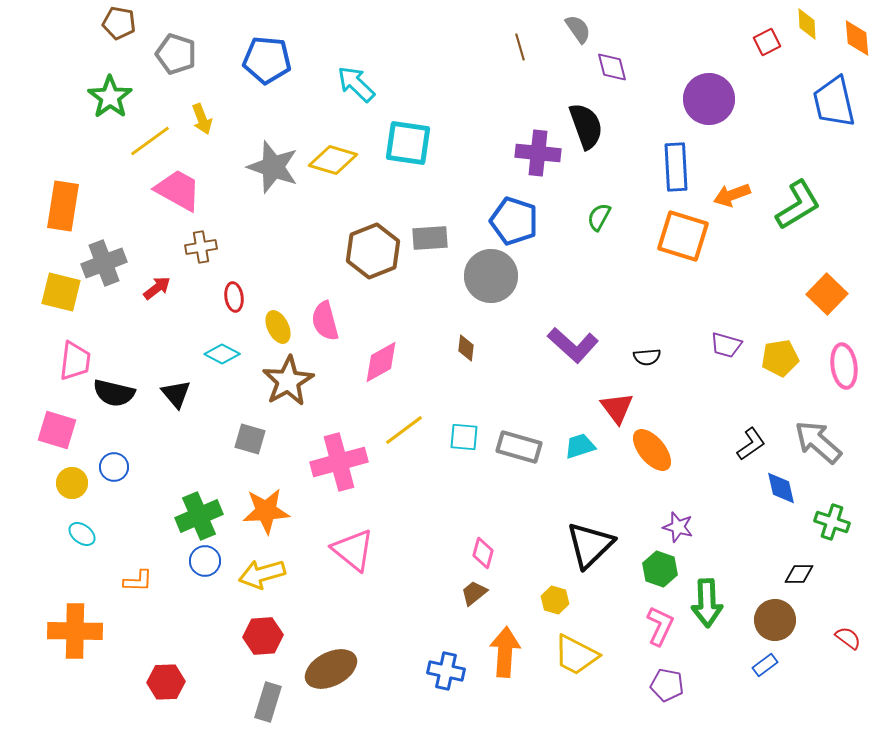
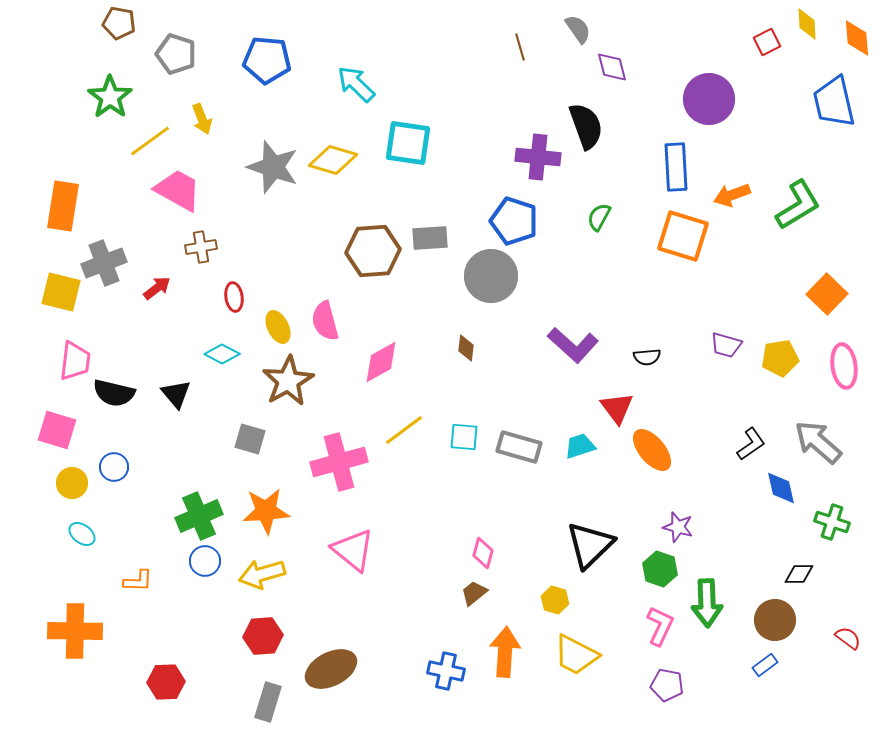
purple cross at (538, 153): moved 4 px down
brown hexagon at (373, 251): rotated 18 degrees clockwise
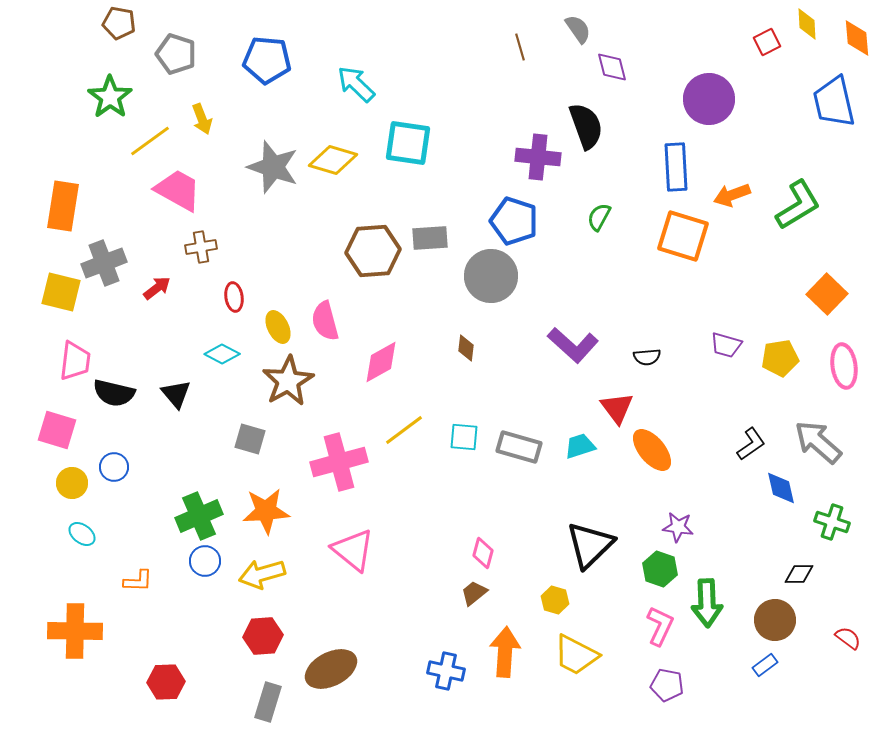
purple star at (678, 527): rotated 8 degrees counterclockwise
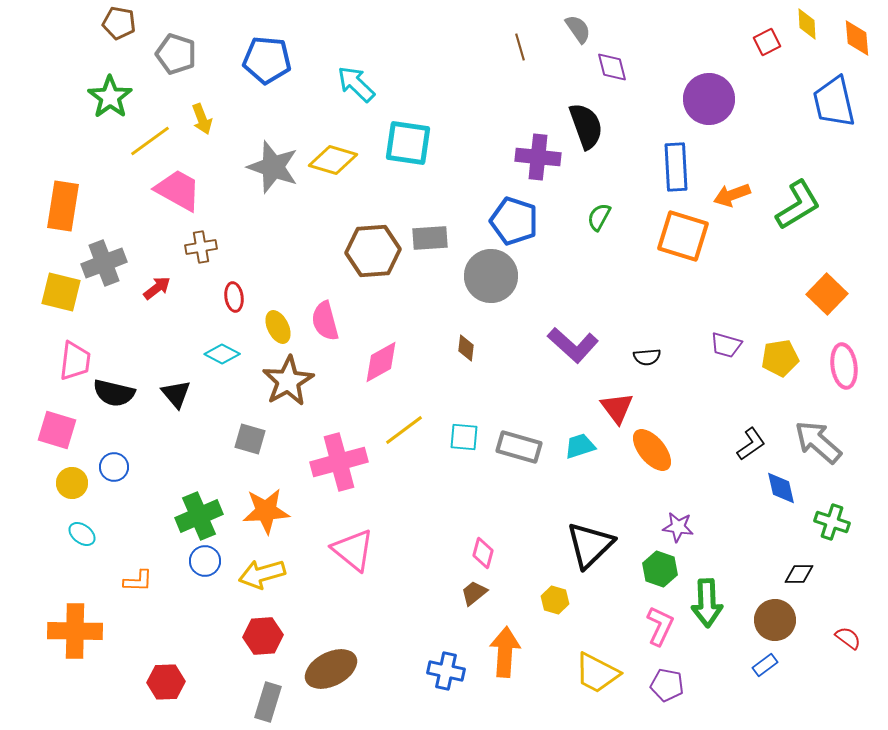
yellow trapezoid at (576, 655): moved 21 px right, 18 px down
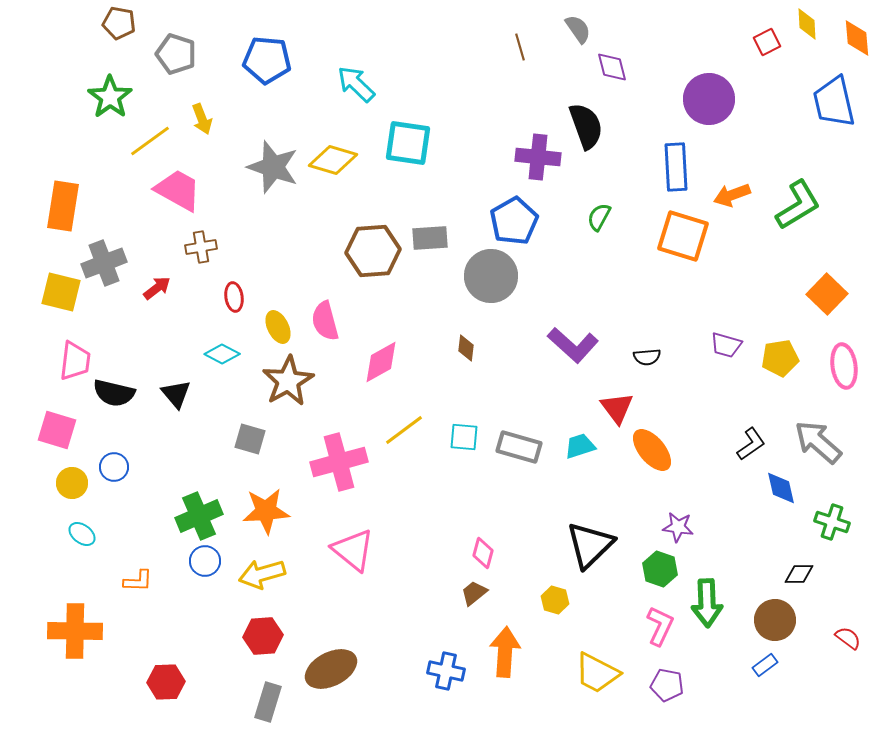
blue pentagon at (514, 221): rotated 24 degrees clockwise
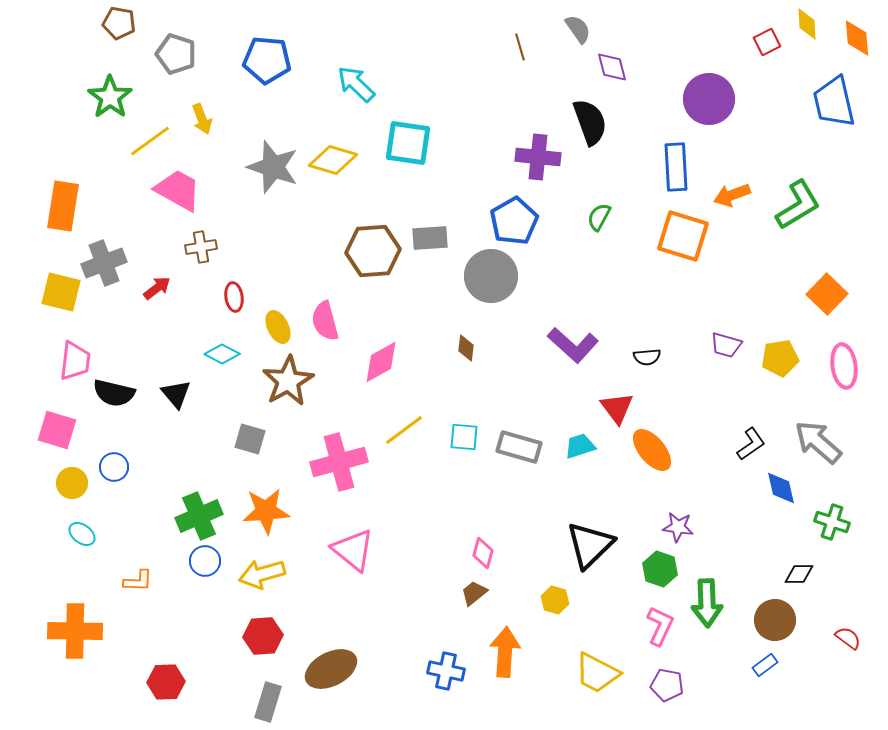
black semicircle at (586, 126): moved 4 px right, 4 px up
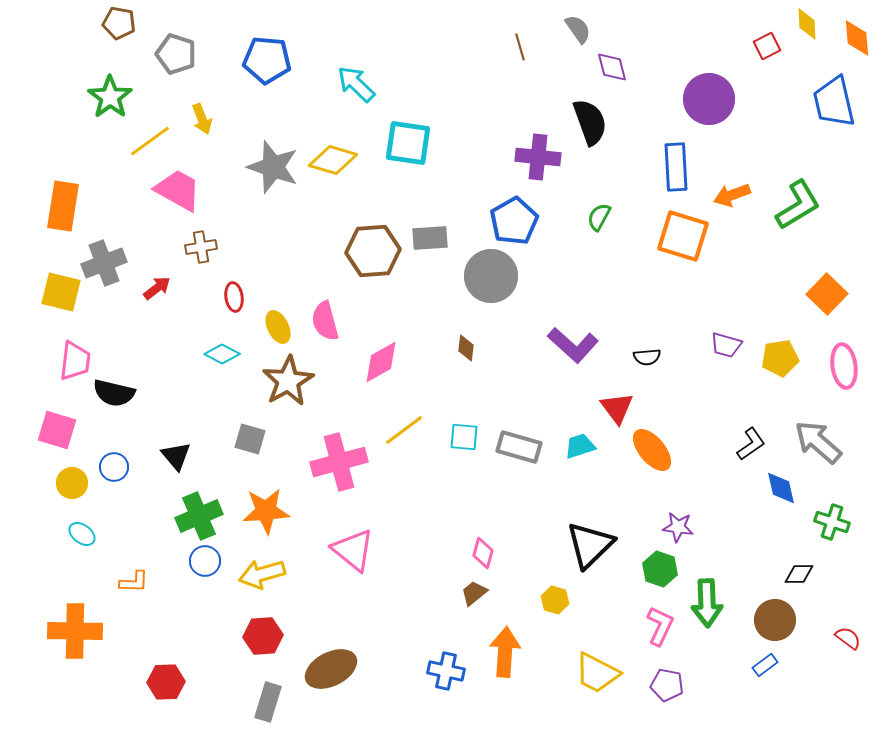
red square at (767, 42): moved 4 px down
black triangle at (176, 394): moved 62 px down
orange L-shape at (138, 581): moved 4 px left, 1 px down
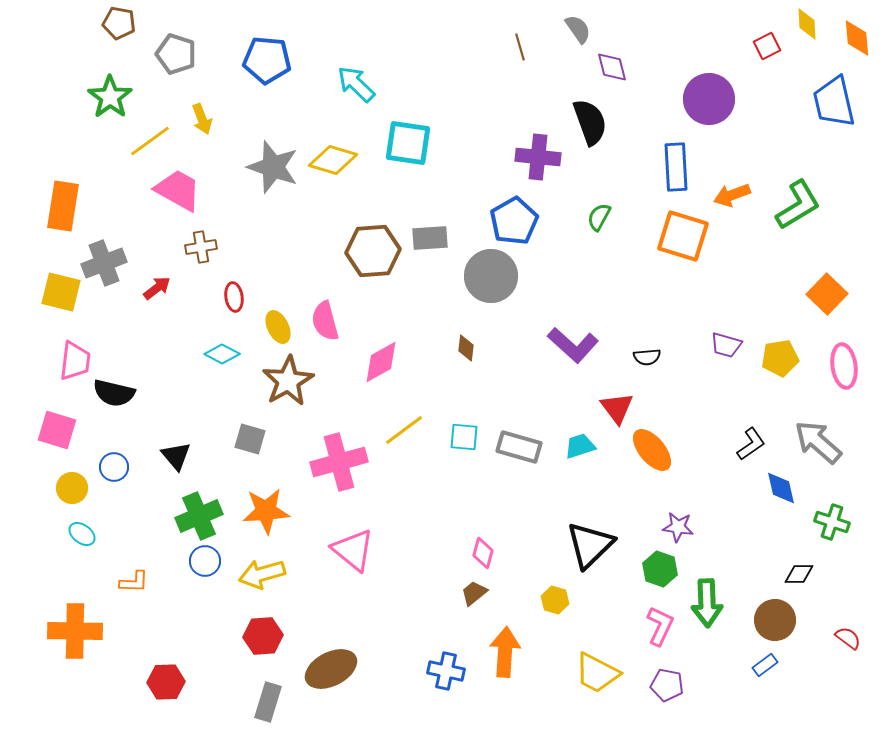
yellow circle at (72, 483): moved 5 px down
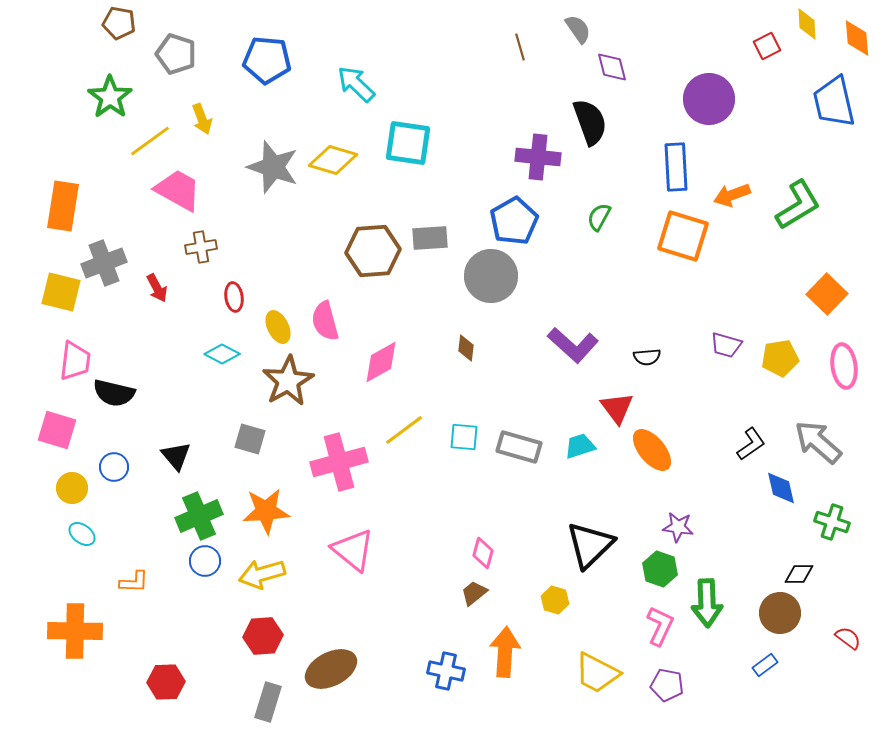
red arrow at (157, 288): rotated 100 degrees clockwise
brown circle at (775, 620): moved 5 px right, 7 px up
